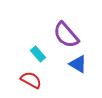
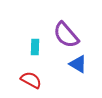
cyan rectangle: moved 3 px left, 7 px up; rotated 42 degrees clockwise
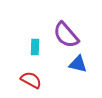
blue triangle: rotated 18 degrees counterclockwise
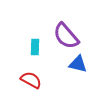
purple semicircle: moved 1 px down
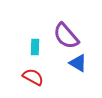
blue triangle: moved 1 px up; rotated 18 degrees clockwise
red semicircle: moved 2 px right, 3 px up
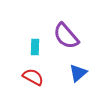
blue triangle: moved 10 px down; rotated 48 degrees clockwise
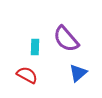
purple semicircle: moved 3 px down
red semicircle: moved 6 px left, 2 px up
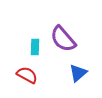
purple semicircle: moved 3 px left
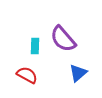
cyan rectangle: moved 1 px up
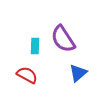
purple semicircle: rotated 8 degrees clockwise
